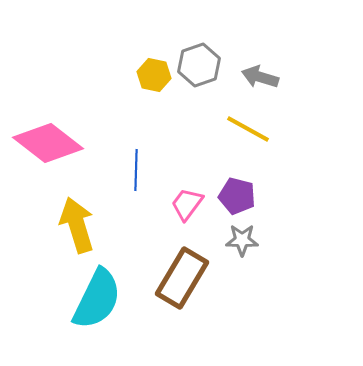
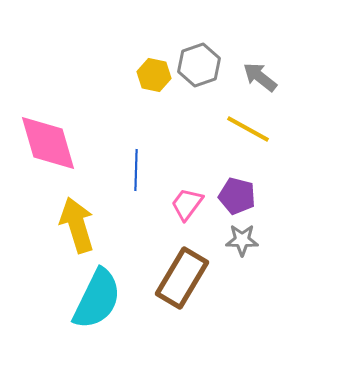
gray arrow: rotated 21 degrees clockwise
pink diamond: rotated 36 degrees clockwise
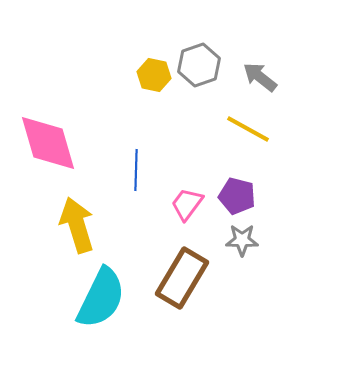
cyan semicircle: moved 4 px right, 1 px up
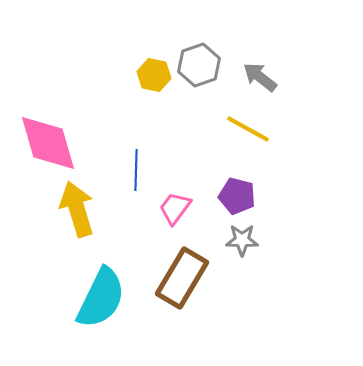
pink trapezoid: moved 12 px left, 4 px down
yellow arrow: moved 16 px up
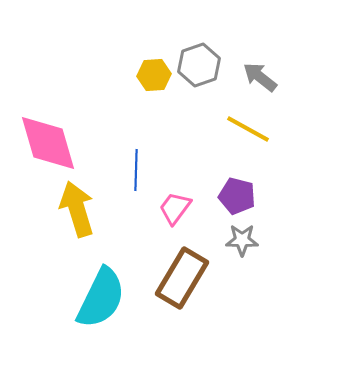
yellow hexagon: rotated 16 degrees counterclockwise
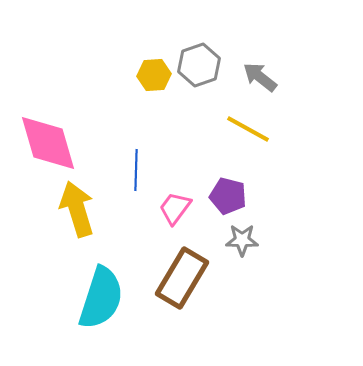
purple pentagon: moved 9 px left
cyan semicircle: rotated 8 degrees counterclockwise
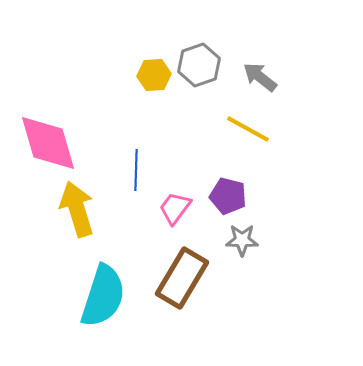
cyan semicircle: moved 2 px right, 2 px up
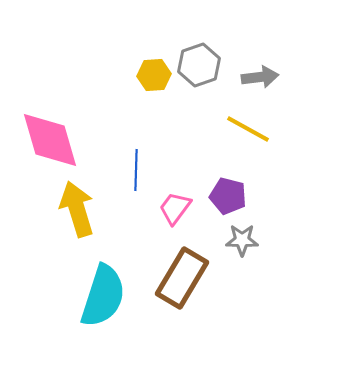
gray arrow: rotated 135 degrees clockwise
pink diamond: moved 2 px right, 3 px up
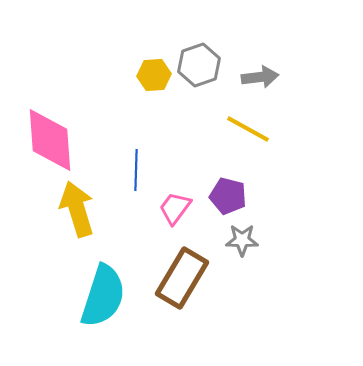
pink diamond: rotated 12 degrees clockwise
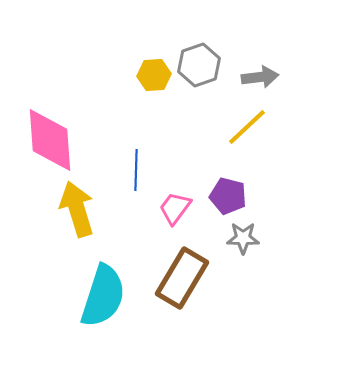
yellow line: moved 1 px left, 2 px up; rotated 72 degrees counterclockwise
gray star: moved 1 px right, 2 px up
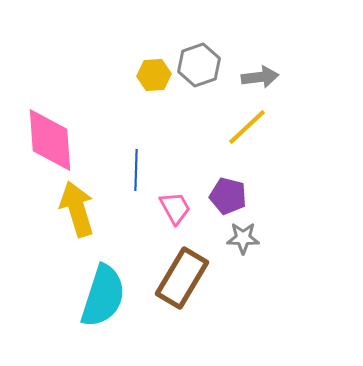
pink trapezoid: rotated 114 degrees clockwise
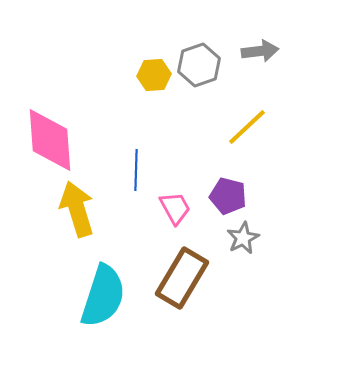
gray arrow: moved 26 px up
gray star: rotated 28 degrees counterclockwise
